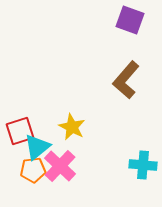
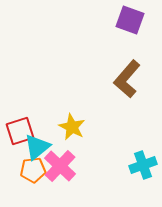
brown L-shape: moved 1 px right, 1 px up
cyan cross: rotated 24 degrees counterclockwise
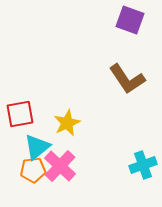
brown L-shape: rotated 75 degrees counterclockwise
yellow star: moved 5 px left, 4 px up; rotated 20 degrees clockwise
red square: moved 17 px up; rotated 8 degrees clockwise
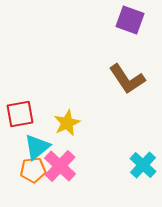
cyan cross: rotated 28 degrees counterclockwise
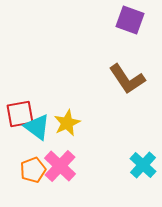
cyan triangle: moved 20 px up; rotated 44 degrees counterclockwise
orange pentagon: rotated 15 degrees counterclockwise
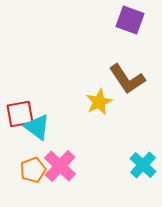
yellow star: moved 32 px right, 21 px up
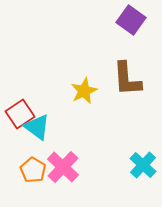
purple square: moved 1 px right; rotated 16 degrees clockwise
brown L-shape: rotated 30 degrees clockwise
yellow star: moved 15 px left, 11 px up
red square: rotated 24 degrees counterclockwise
pink cross: moved 3 px right, 1 px down
orange pentagon: rotated 20 degrees counterclockwise
